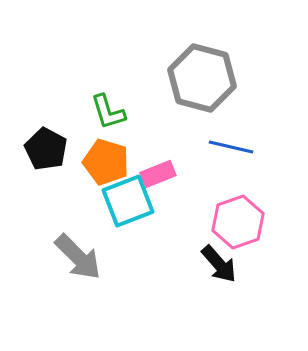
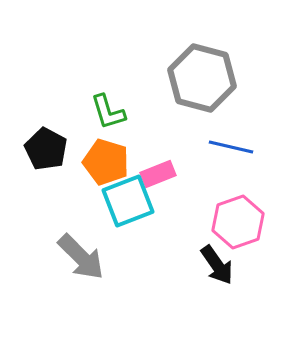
gray arrow: moved 3 px right
black arrow: moved 2 px left, 1 px down; rotated 6 degrees clockwise
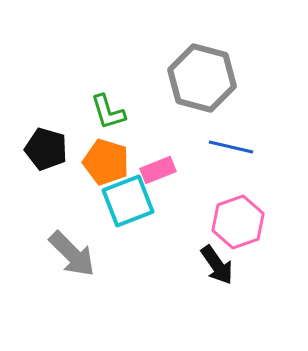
black pentagon: rotated 12 degrees counterclockwise
pink rectangle: moved 4 px up
gray arrow: moved 9 px left, 3 px up
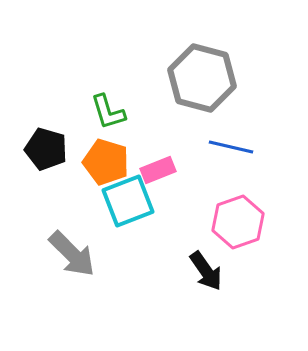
black arrow: moved 11 px left, 6 px down
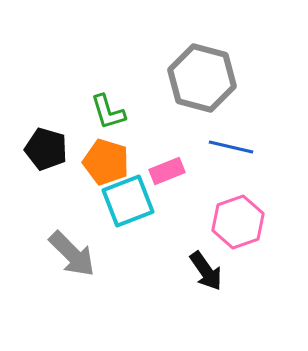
pink rectangle: moved 9 px right, 1 px down
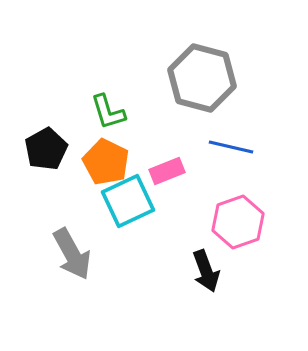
black pentagon: rotated 27 degrees clockwise
orange pentagon: rotated 9 degrees clockwise
cyan square: rotated 4 degrees counterclockwise
gray arrow: rotated 16 degrees clockwise
black arrow: rotated 15 degrees clockwise
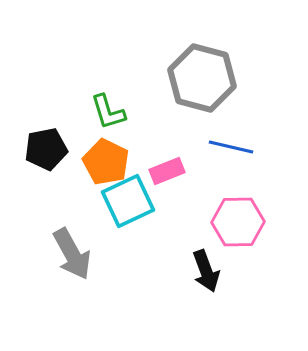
black pentagon: rotated 18 degrees clockwise
pink hexagon: rotated 18 degrees clockwise
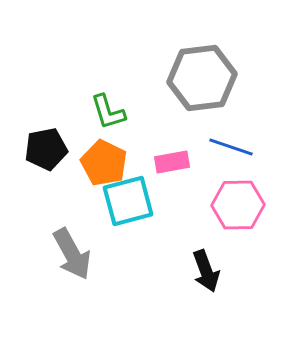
gray hexagon: rotated 22 degrees counterclockwise
blue line: rotated 6 degrees clockwise
orange pentagon: moved 2 px left, 1 px down
pink rectangle: moved 5 px right, 9 px up; rotated 12 degrees clockwise
cyan square: rotated 10 degrees clockwise
pink hexagon: moved 17 px up
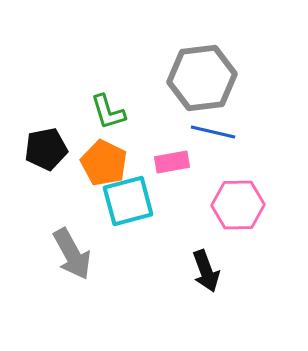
blue line: moved 18 px left, 15 px up; rotated 6 degrees counterclockwise
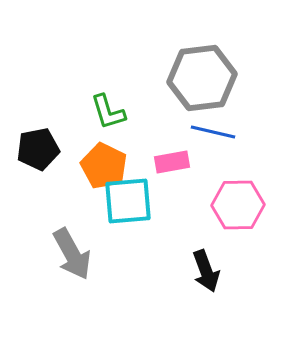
black pentagon: moved 8 px left
orange pentagon: moved 3 px down
cyan square: rotated 10 degrees clockwise
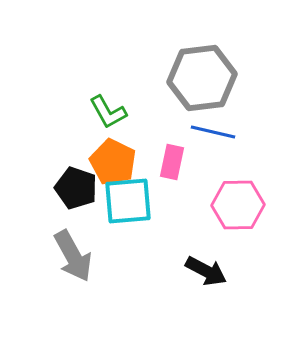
green L-shape: rotated 12 degrees counterclockwise
black pentagon: moved 38 px right, 39 px down; rotated 30 degrees clockwise
pink rectangle: rotated 68 degrees counterclockwise
orange pentagon: moved 9 px right, 4 px up
gray arrow: moved 1 px right, 2 px down
black arrow: rotated 42 degrees counterclockwise
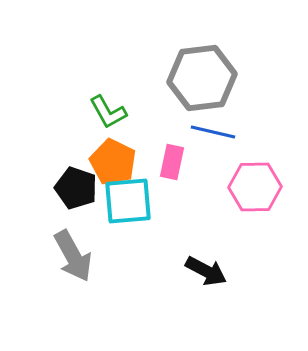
pink hexagon: moved 17 px right, 18 px up
